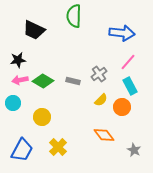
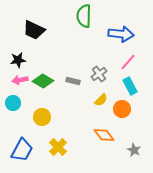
green semicircle: moved 10 px right
blue arrow: moved 1 px left, 1 px down
orange circle: moved 2 px down
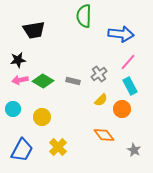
black trapezoid: rotated 35 degrees counterclockwise
cyan circle: moved 6 px down
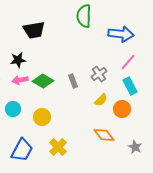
gray rectangle: rotated 56 degrees clockwise
gray star: moved 1 px right, 3 px up
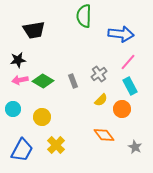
yellow cross: moved 2 px left, 2 px up
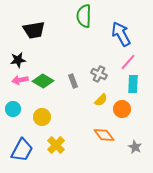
blue arrow: rotated 125 degrees counterclockwise
gray cross: rotated 28 degrees counterclockwise
cyan rectangle: moved 3 px right, 2 px up; rotated 30 degrees clockwise
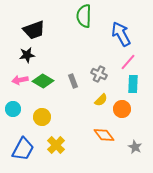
black trapezoid: rotated 10 degrees counterclockwise
black star: moved 9 px right, 5 px up
blue trapezoid: moved 1 px right, 1 px up
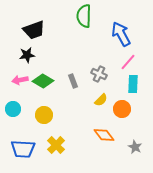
yellow circle: moved 2 px right, 2 px up
blue trapezoid: rotated 65 degrees clockwise
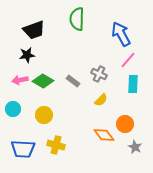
green semicircle: moved 7 px left, 3 px down
pink line: moved 2 px up
gray rectangle: rotated 32 degrees counterclockwise
orange circle: moved 3 px right, 15 px down
yellow cross: rotated 30 degrees counterclockwise
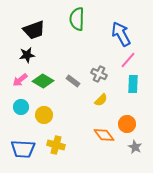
pink arrow: rotated 28 degrees counterclockwise
cyan circle: moved 8 px right, 2 px up
orange circle: moved 2 px right
